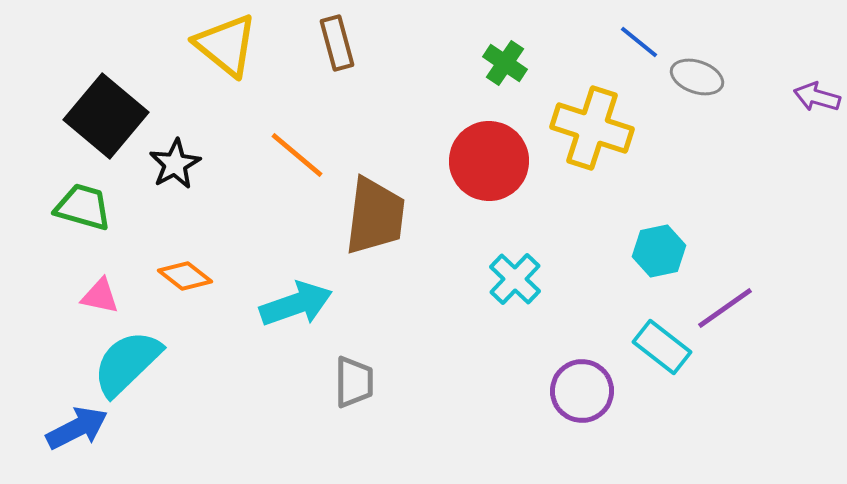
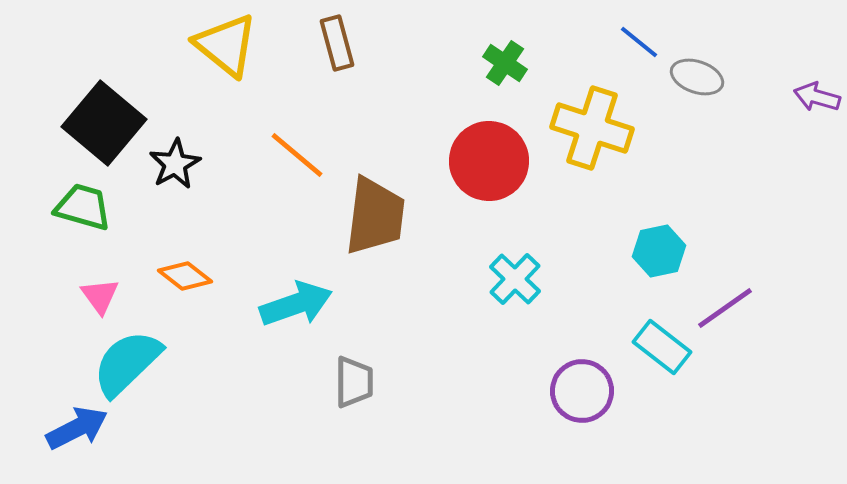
black square: moved 2 px left, 7 px down
pink triangle: rotated 42 degrees clockwise
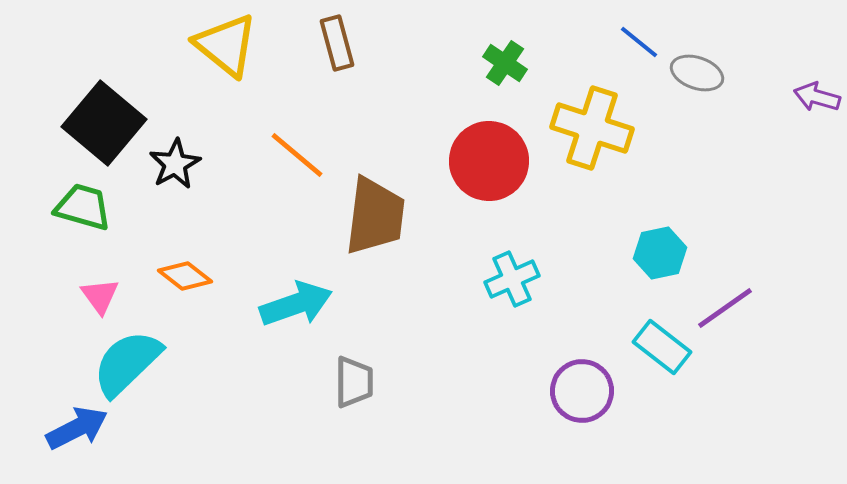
gray ellipse: moved 4 px up
cyan hexagon: moved 1 px right, 2 px down
cyan cross: moved 3 px left; rotated 22 degrees clockwise
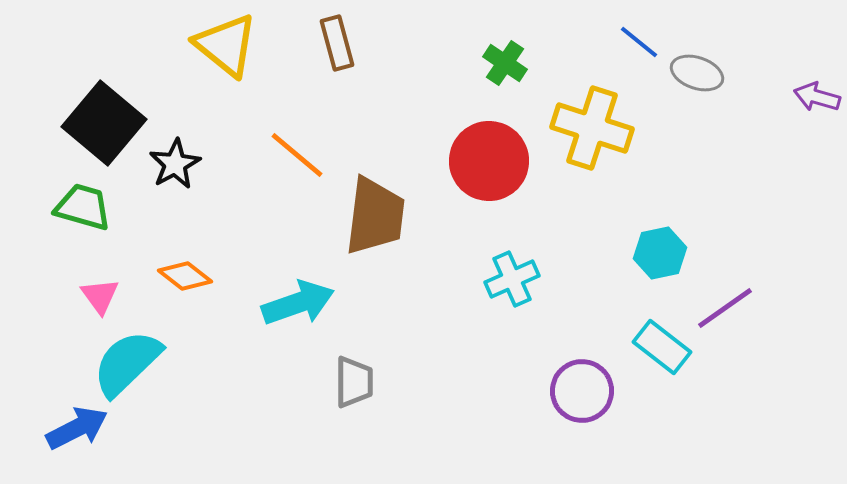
cyan arrow: moved 2 px right, 1 px up
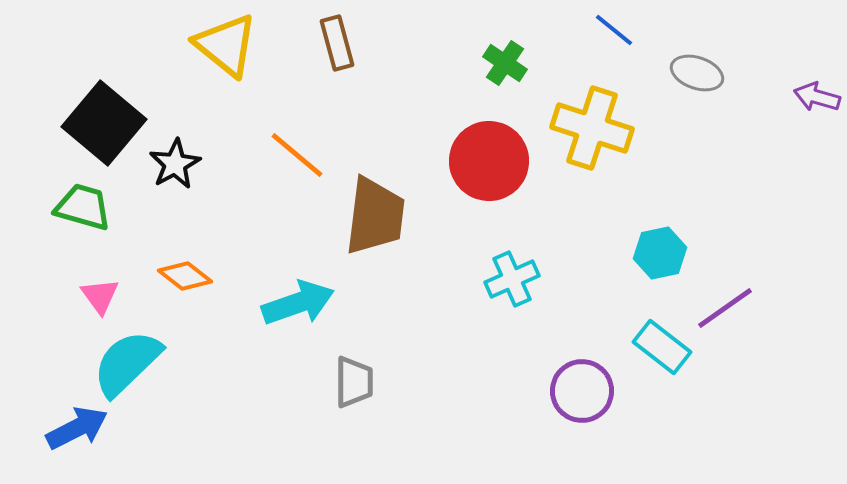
blue line: moved 25 px left, 12 px up
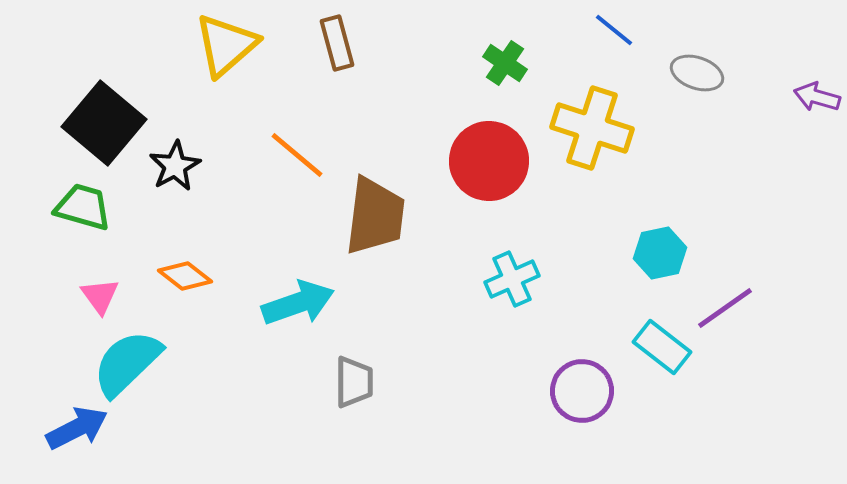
yellow triangle: rotated 40 degrees clockwise
black star: moved 2 px down
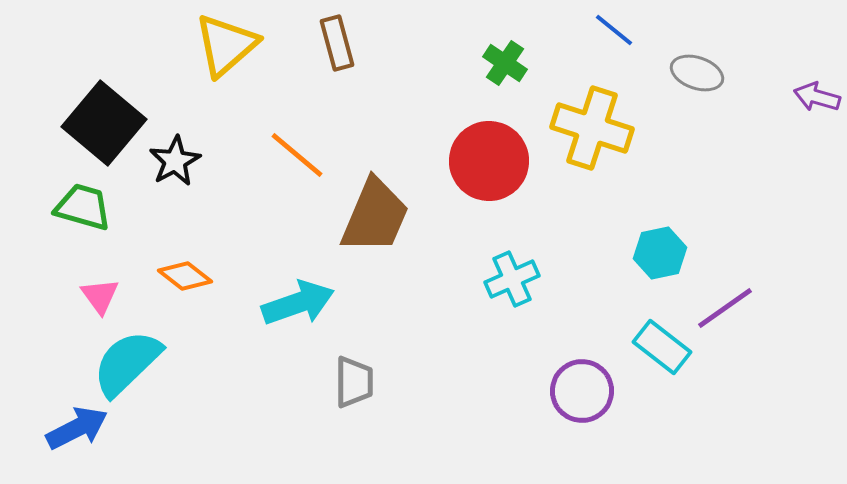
black star: moved 5 px up
brown trapezoid: rotated 16 degrees clockwise
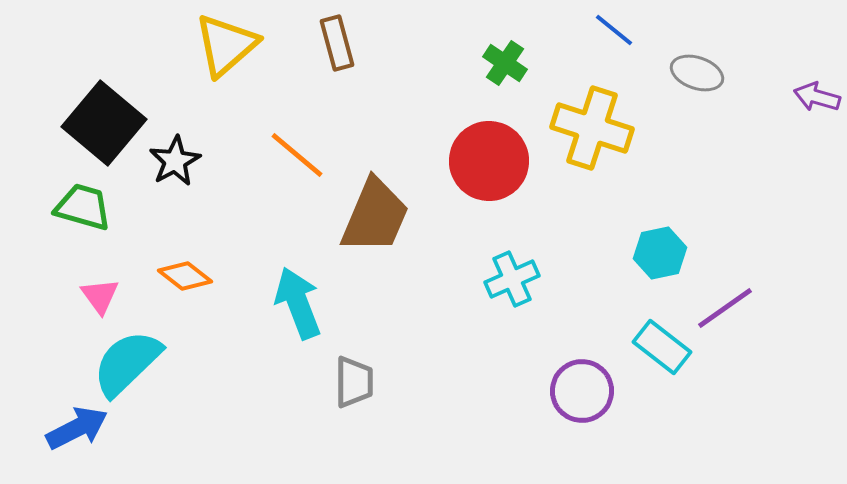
cyan arrow: rotated 92 degrees counterclockwise
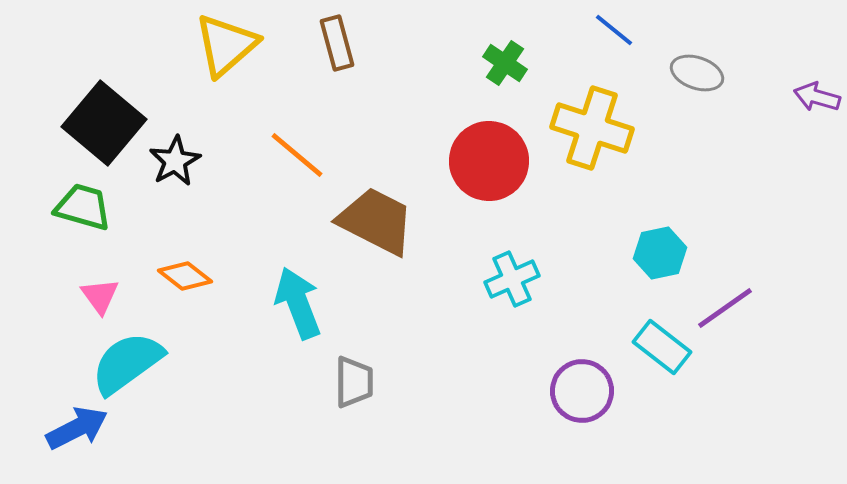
brown trapezoid: moved 1 px right, 5 px down; rotated 86 degrees counterclockwise
cyan semicircle: rotated 8 degrees clockwise
